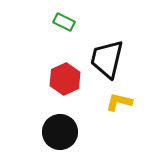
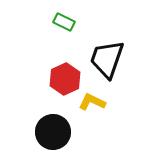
black trapezoid: rotated 6 degrees clockwise
yellow L-shape: moved 27 px left; rotated 12 degrees clockwise
black circle: moved 7 px left
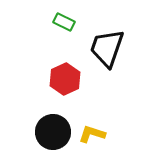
black trapezoid: moved 11 px up
yellow L-shape: moved 32 px down; rotated 8 degrees counterclockwise
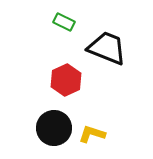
black trapezoid: rotated 93 degrees clockwise
red hexagon: moved 1 px right, 1 px down
black circle: moved 1 px right, 4 px up
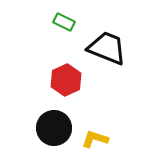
yellow L-shape: moved 3 px right, 5 px down
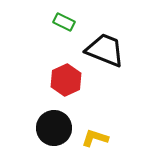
black trapezoid: moved 2 px left, 2 px down
yellow L-shape: moved 1 px up
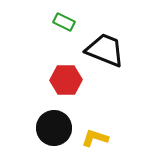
red hexagon: rotated 24 degrees clockwise
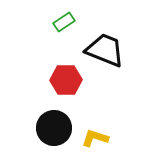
green rectangle: rotated 60 degrees counterclockwise
